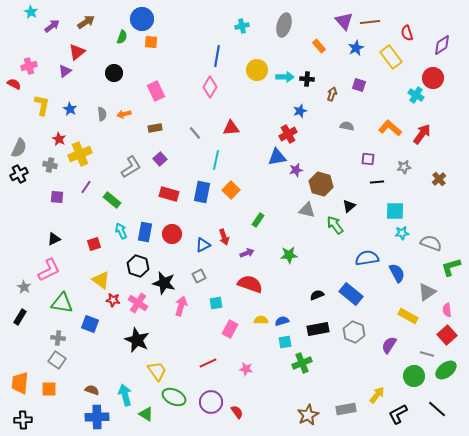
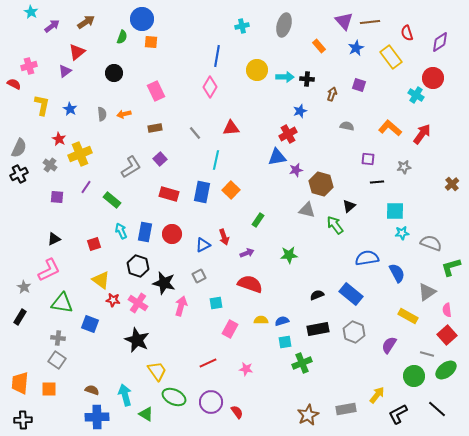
purple diamond at (442, 45): moved 2 px left, 3 px up
gray cross at (50, 165): rotated 24 degrees clockwise
brown cross at (439, 179): moved 13 px right, 5 px down
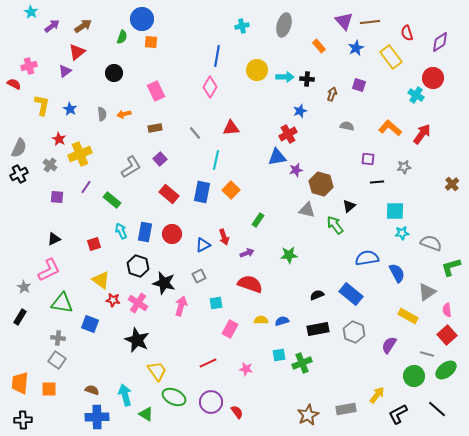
brown arrow at (86, 22): moved 3 px left, 4 px down
red rectangle at (169, 194): rotated 24 degrees clockwise
cyan square at (285, 342): moved 6 px left, 13 px down
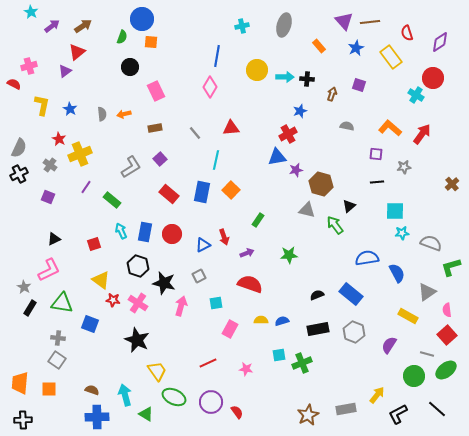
black circle at (114, 73): moved 16 px right, 6 px up
purple square at (368, 159): moved 8 px right, 5 px up
purple square at (57, 197): moved 9 px left; rotated 16 degrees clockwise
black rectangle at (20, 317): moved 10 px right, 9 px up
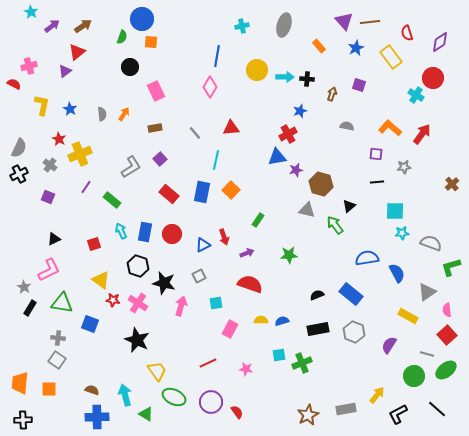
orange arrow at (124, 114): rotated 136 degrees clockwise
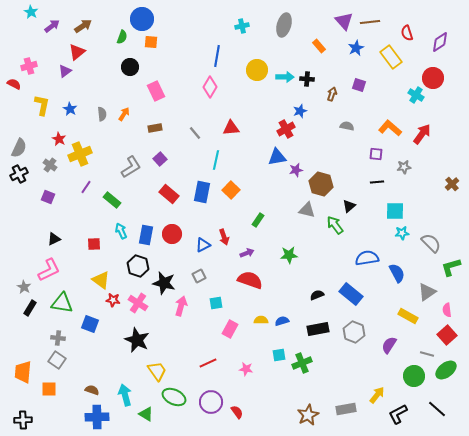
red cross at (288, 134): moved 2 px left, 5 px up
blue rectangle at (145, 232): moved 1 px right, 3 px down
gray semicircle at (431, 243): rotated 25 degrees clockwise
red square at (94, 244): rotated 16 degrees clockwise
red semicircle at (250, 284): moved 4 px up
orange trapezoid at (20, 383): moved 3 px right, 11 px up
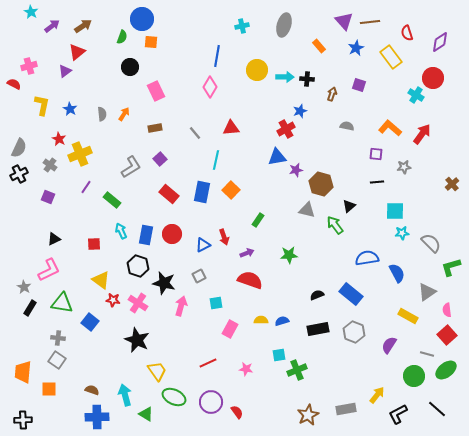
blue square at (90, 324): moved 2 px up; rotated 18 degrees clockwise
green cross at (302, 363): moved 5 px left, 7 px down
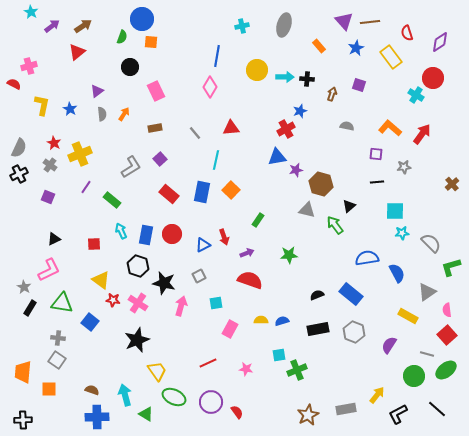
purple triangle at (65, 71): moved 32 px right, 20 px down
red star at (59, 139): moved 5 px left, 4 px down
black star at (137, 340): rotated 25 degrees clockwise
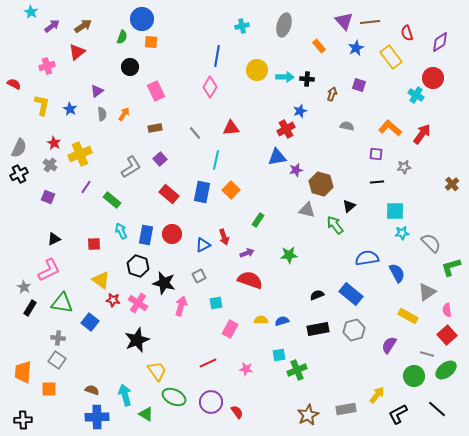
pink cross at (29, 66): moved 18 px right
gray hexagon at (354, 332): moved 2 px up; rotated 25 degrees clockwise
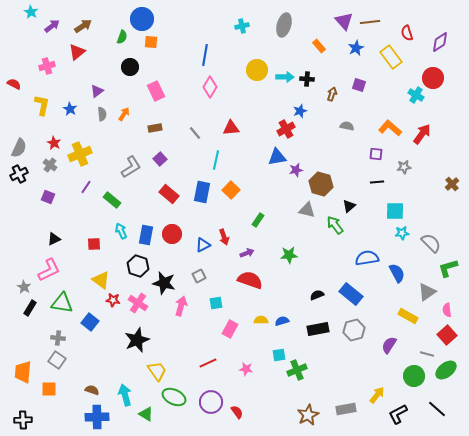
blue line at (217, 56): moved 12 px left, 1 px up
green L-shape at (451, 267): moved 3 px left, 1 px down
